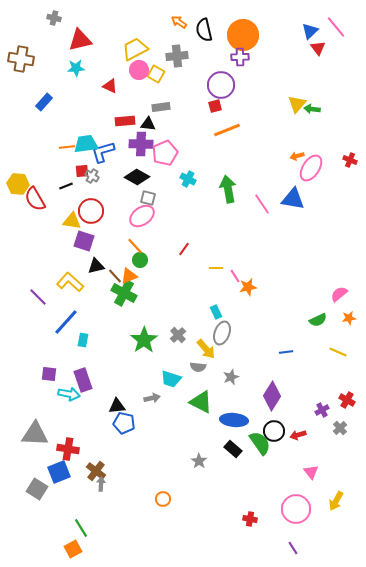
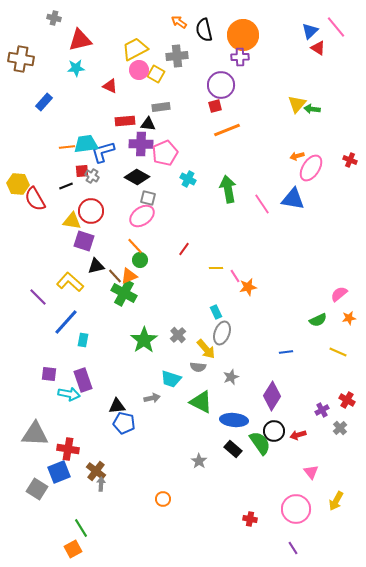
red triangle at (318, 48): rotated 21 degrees counterclockwise
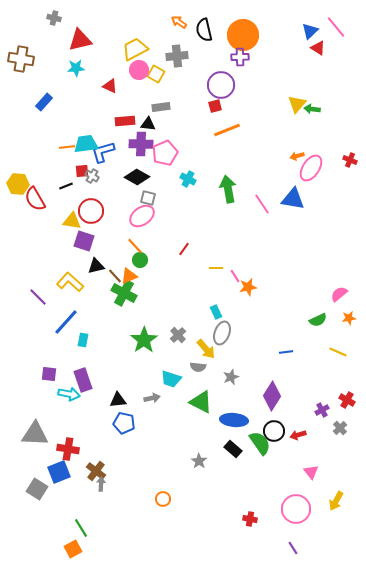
black triangle at (117, 406): moved 1 px right, 6 px up
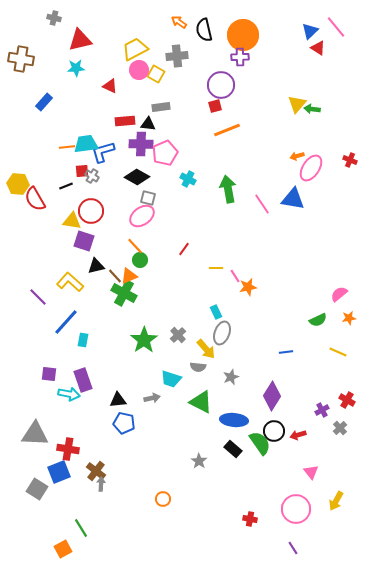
orange square at (73, 549): moved 10 px left
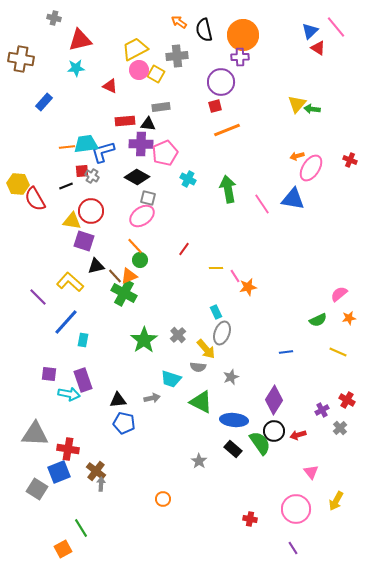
purple circle at (221, 85): moved 3 px up
purple diamond at (272, 396): moved 2 px right, 4 px down
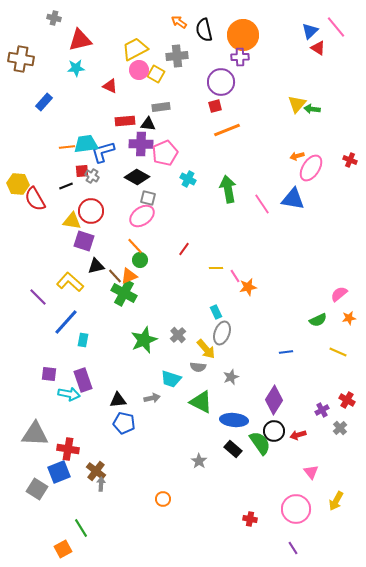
green star at (144, 340): rotated 12 degrees clockwise
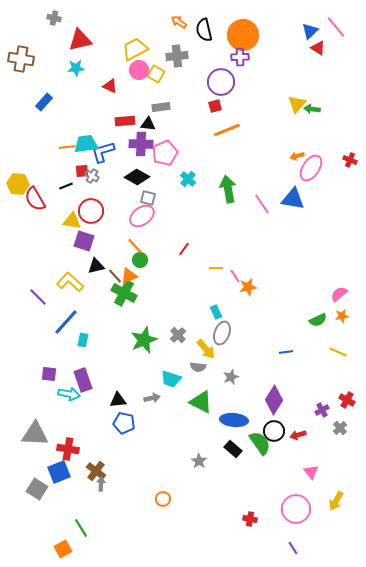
cyan cross at (188, 179): rotated 14 degrees clockwise
orange star at (349, 318): moved 7 px left, 2 px up
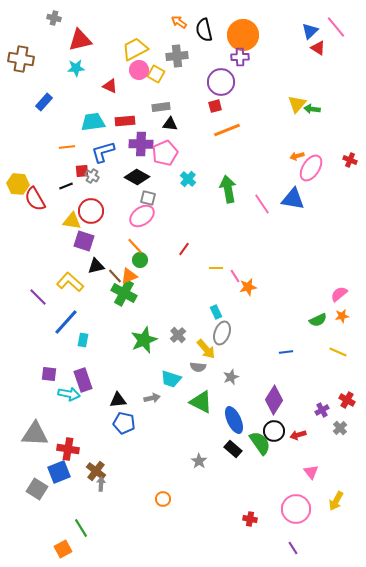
black triangle at (148, 124): moved 22 px right
cyan trapezoid at (86, 144): moved 7 px right, 22 px up
blue ellipse at (234, 420): rotated 60 degrees clockwise
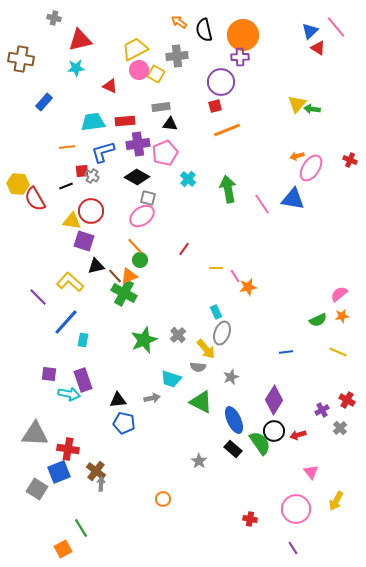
purple cross at (141, 144): moved 3 px left; rotated 10 degrees counterclockwise
